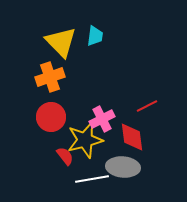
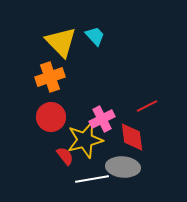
cyan trapezoid: rotated 50 degrees counterclockwise
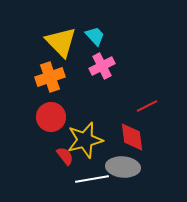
pink cross: moved 53 px up
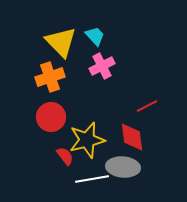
yellow star: moved 2 px right
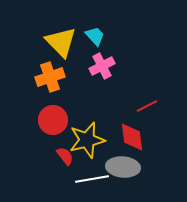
red circle: moved 2 px right, 3 px down
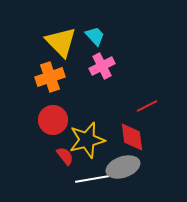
gray ellipse: rotated 24 degrees counterclockwise
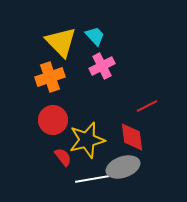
red semicircle: moved 2 px left, 1 px down
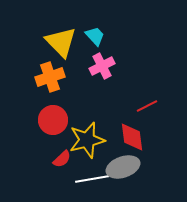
red semicircle: moved 1 px left, 2 px down; rotated 84 degrees clockwise
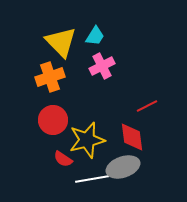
cyan trapezoid: rotated 75 degrees clockwise
red semicircle: moved 1 px right; rotated 78 degrees clockwise
